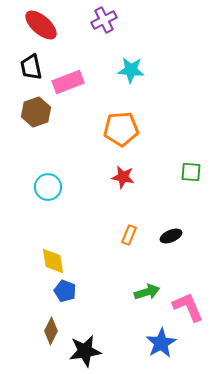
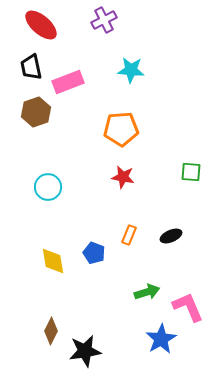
blue pentagon: moved 29 px right, 38 px up
blue star: moved 4 px up
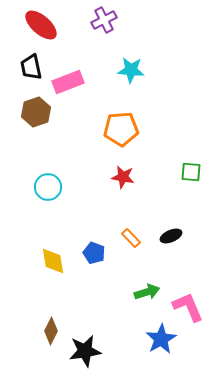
orange rectangle: moved 2 px right, 3 px down; rotated 66 degrees counterclockwise
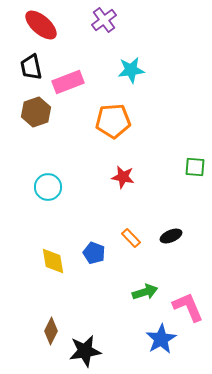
purple cross: rotated 10 degrees counterclockwise
cyan star: rotated 12 degrees counterclockwise
orange pentagon: moved 8 px left, 8 px up
green square: moved 4 px right, 5 px up
green arrow: moved 2 px left
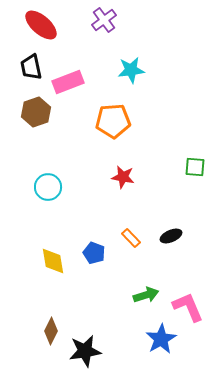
green arrow: moved 1 px right, 3 px down
